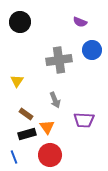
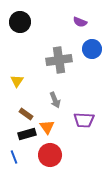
blue circle: moved 1 px up
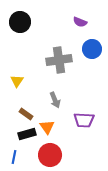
blue line: rotated 32 degrees clockwise
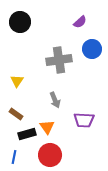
purple semicircle: rotated 64 degrees counterclockwise
brown rectangle: moved 10 px left
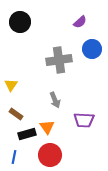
yellow triangle: moved 6 px left, 4 px down
